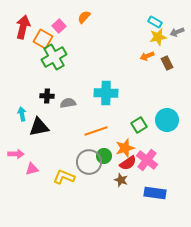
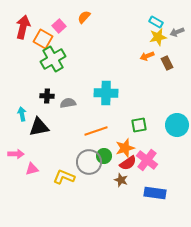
cyan rectangle: moved 1 px right
green cross: moved 1 px left, 2 px down
cyan circle: moved 10 px right, 5 px down
green square: rotated 21 degrees clockwise
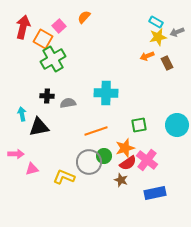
blue rectangle: rotated 20 degrees counterclockwise
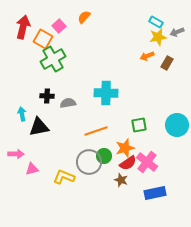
brown rectangle: rotated 56 degrees clockwise
pink cross: moved 2 px down
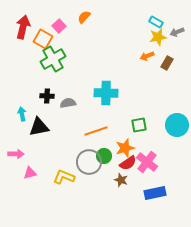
pink triangle: moved 2 px left, 4 px down
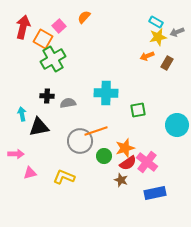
green square: moved 1 px left, 15 px up
gray circle: moved 9 px left, 21 px up
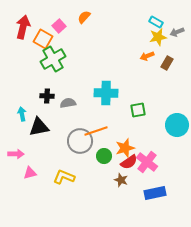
red semicircle: moved 1 px right, 1 px up
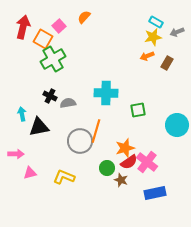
yellow star: moved 5 px left
black cross: moved 3 px right; rotated 24 degrees clockwise
orange line: rotated 55 degrees counterclockwise
green circle: moved 3 px right, 12 px down
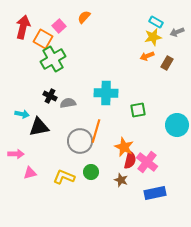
cyan arrow: rotated 112 degrees clockwise
orange star: moved 1 px left, 1 px up; rotated 30 degrees counterclockwise
red semicircle: moved 1 px right, 2 px up; rotated 42 degrees counterclockwise
green circle: moved 16 px left, 4 px down
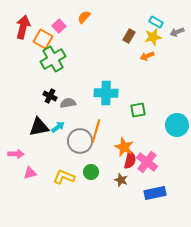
brown rectangle: moved 38 px left, 27 px up
cyan arrow: moved 36 px right, 13 px down; rotated 48 degrees counterclockwise
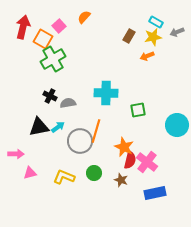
green circle: moved 3 px right, 1 px down
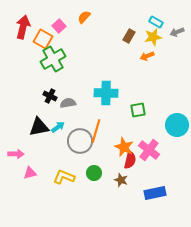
pink cross: moved 2 px right, 12 px up
